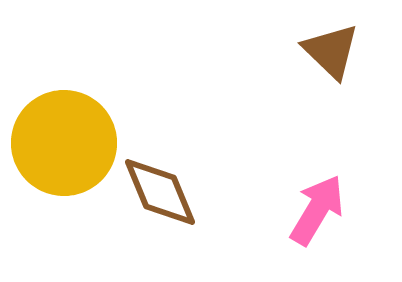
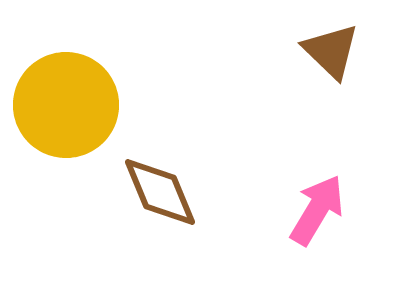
yellow circle: moved 2 px right, 38 px up
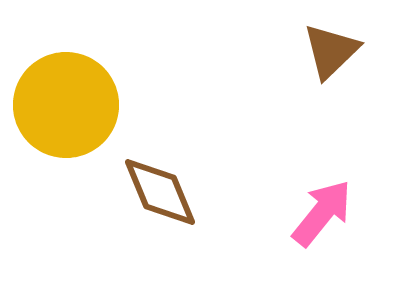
brown triangle: rotated 32 degrees clockwise
pink arrow: moved 5 px right, 3 px down; rotated 8 degrees clockwise
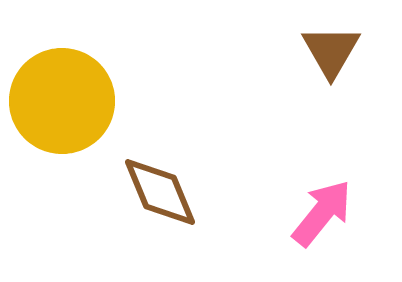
brown triangle: rotated 16 degrees counterclockwise
yellow circle: moved 4 px left, 4 px up
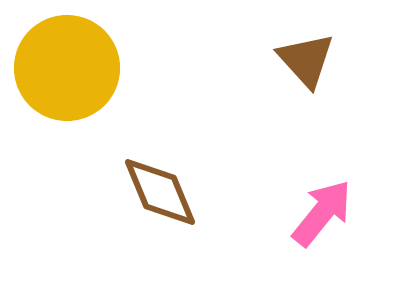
brown triangle: moved 25 px left, 9 px down; rotated 12 degrees counterclockwise
yellow circle: moved 5 px right, 33 px up
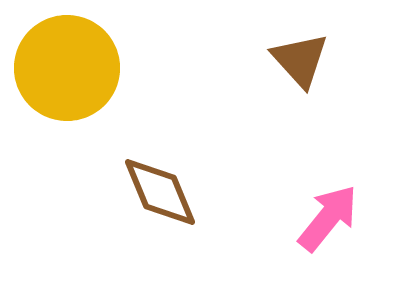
brown triangle: moved 6 px left
pink arrow: moved 6 px right, 5 px down
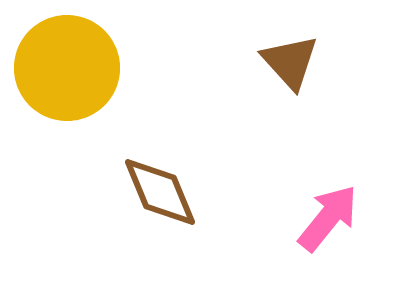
brown triangle: moved 10 px left, 2 px down
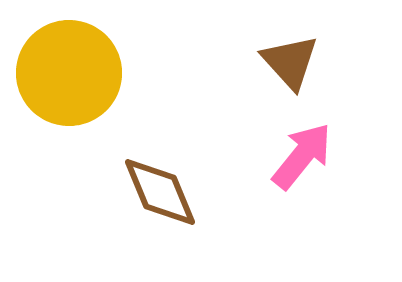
yellow circle: moved 2 px right, 5 px down
pink arrow: moved 26 px left, 62 px up
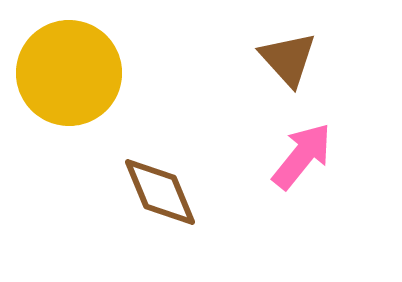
brown triangle: moved 2 px left, 3 px up
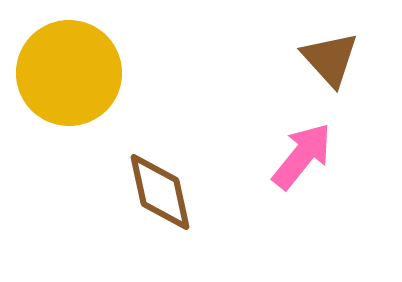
brown triangle: moved 42 px right
brown diamond: rotated 10 degrees clockwise
